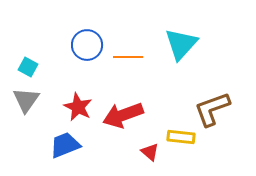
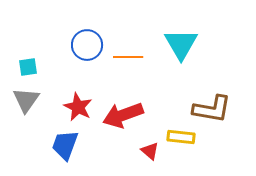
cyan triangle: rotated 12 degrees counterclockwise
cyan square: rotated 36 degrees counterclockwise
brown L-shape: rotated 150 degrees counterclockwise
blue trapezoid: rotated 48 degrees counterclockwise
red triangle: moved 1 px up
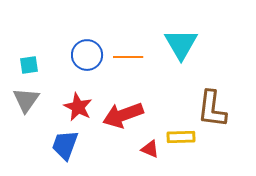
blue circle: moved 10 px down
cyan square: moved 1 px right, 2 px up
brown L-shape: rotated 87 degrees clockwise
yellow rectangle: rotated 8 degrees counterclockwise
red triangle: moved 2 px up; rotated 18 degrees counterclockwise
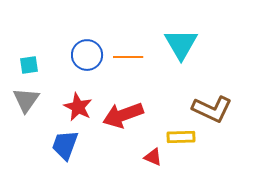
brown L-shape: rotated 72 degrees counterclockwise
red triangle: moved 3 px right, 8 px down
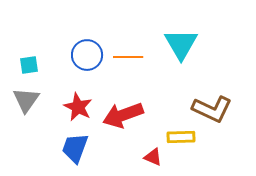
blue trapezoid: moved 10 px right, 3 px down
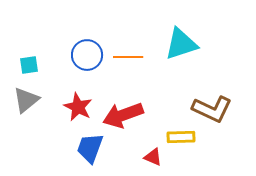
cyan triangle: rotated 42 degrees clockwise
gray triangle: rotated 16 degrees clockwise
blue trapezoid: moved 15 px right
